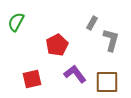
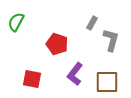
red pentagon: moved 1 px up; rotated 25 degrees counterclockwise
purple L-shape: rotated 105 degrees counterclockwise
red square: rotated 24 degrees clockwise
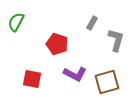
gray L-shape: moved 5 px right
purple L-shape: rotated 100 degrees counterclockwise
brown square: rotated 15 degrees counterclockwise
